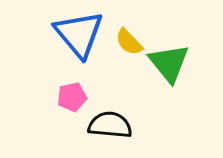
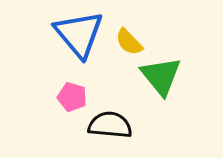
green triangle: moved 8 px left, 13 px down
pink pentagon: rotated 28 degrees clockwise
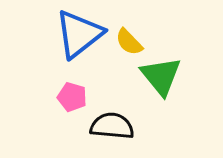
blue triangle: rotated 32 degrees clockwise
black semicircle: moved 2 px right, 1 px down
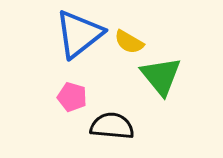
yellow semicircle: rotated 16 degrees counterclockwise
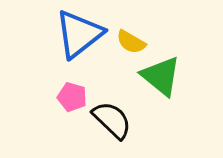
yellow semicircle: moved 2 px right
green triangle: rotated 12 degrees counterclockwise
black semicircle: moved 6 px up; rotated 39 degrees clockwise
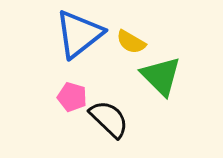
green triangle: rotated 6 degrees clockwise
black semicircle: moved 3 px left, 1 px up
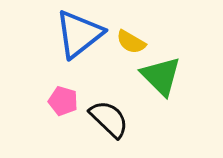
pink pentagon: moved 9 px left, 4 px down
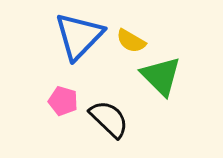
blue triangle: moved 2 px down; rotated 8 degrees counterclockwise
yellow semicircle: moved 1 px up
